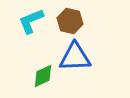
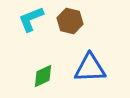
cyan L-shape: moved 2 px up
blue triangle: moved 15 px right, 11 px down
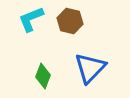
blue triangle: rotated 44 degrees counterclockwise
green diamond: rotated 45 degrees counterclockwise
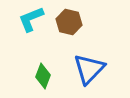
brown hexagon: moved 1 px left, 1 px down
blue triangle: moved 1 px left, 1 px down
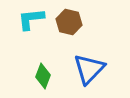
cyan L-shape: rotated 16 degrees clockwise
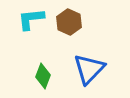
brown hexagon: rotated 10 degrees clockwise
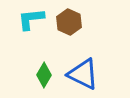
blue triangle: moved 6 px left, 5 px down; rotated 48 degrees counterclockwise
green diamond: moved 1 px right, 1 px up; rotated 10 degrees clockwise
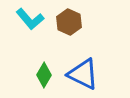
cyan L-shape: moved 1 px left; rotated 124 degrees counterclockwise
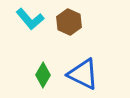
green diamond: moved 1 px left
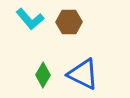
brown hexagon: rotated 25 degrees counterclockwise
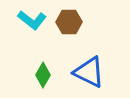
cyan L-shape: moved 2 px right, 1 px down; rotated 12 degrees counterclockwise
blue triangle: moved 6 px right, 2 px up
